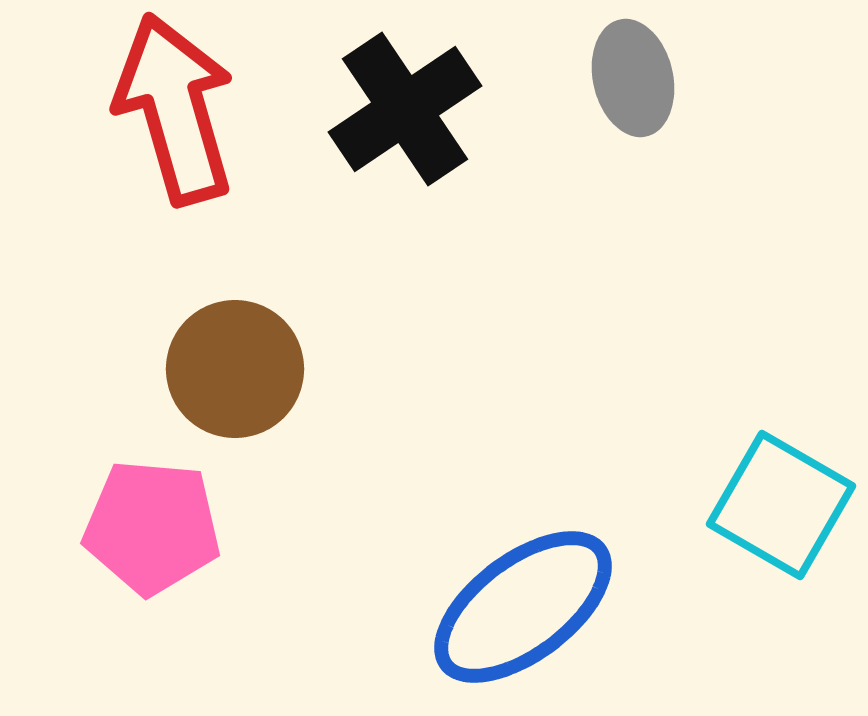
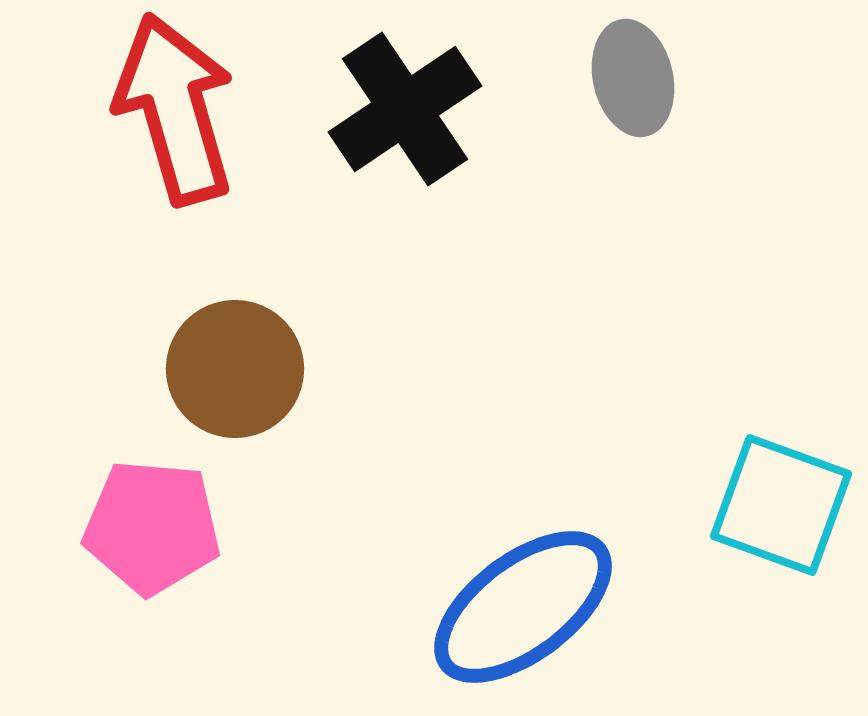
cyan square: rotated 10 degrees counterclockwise
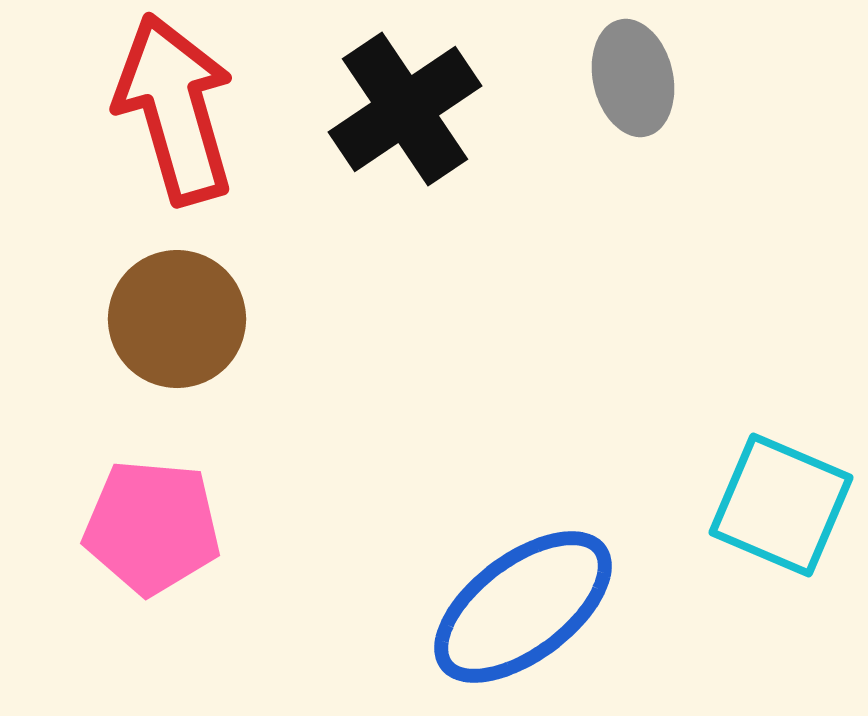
brown circle: moved 58 px left, 50 px up
cyan square: rotated 3 degrees clockwise
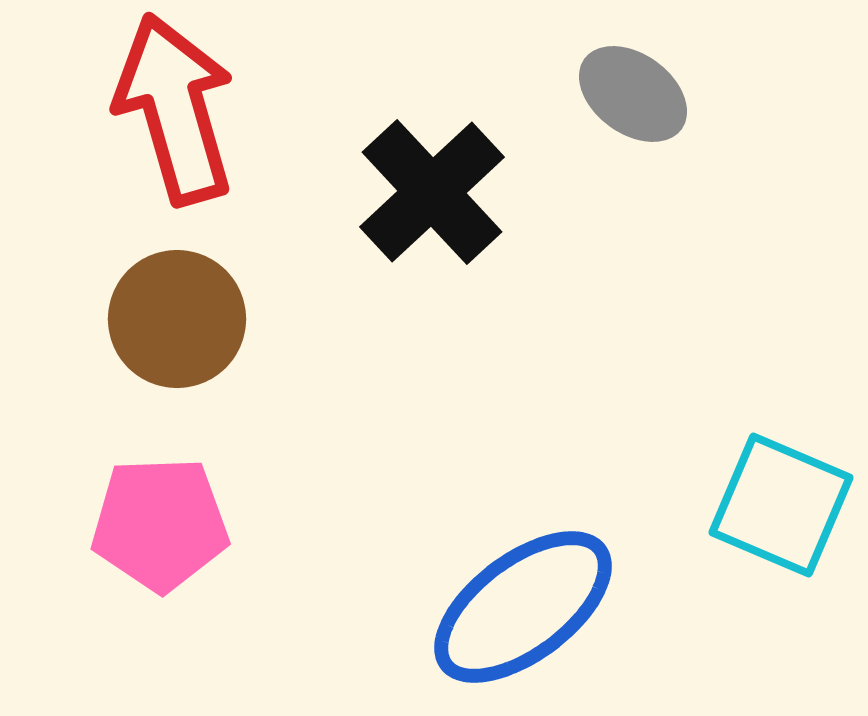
gray ellipse: moved 16 px down; rotated 41 degrees counterclockwise
black cross: moved 27 px right, 83 px down; rotated 9 degrees counterclockwise
pink pentagon: moved 8 px right, 3 px up; rotated 7 degrees counterclockwise
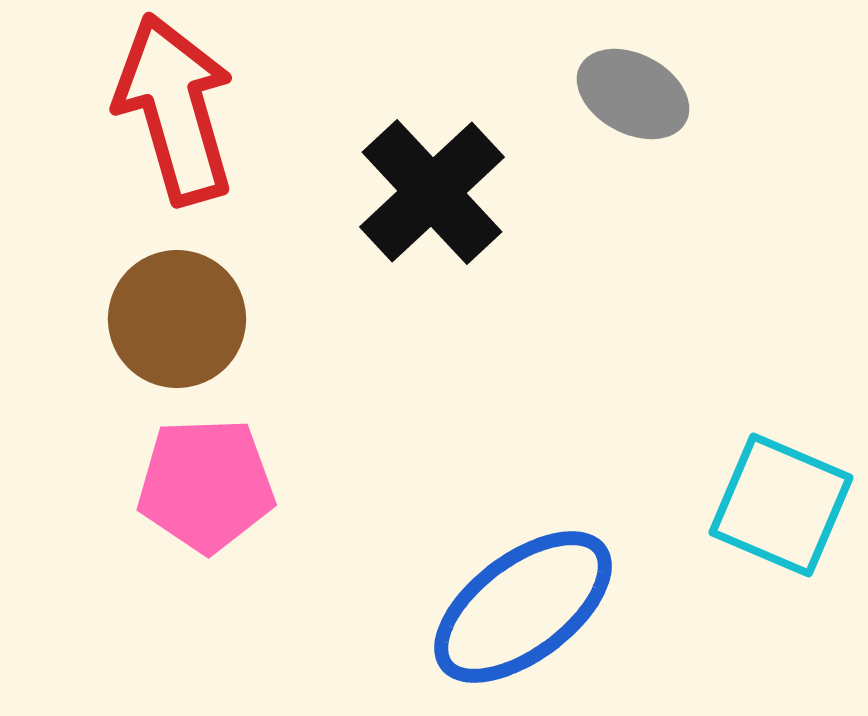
gray ellipse: rotated 8 degrees counterclockwise
pink pentagon: moved 46 px right, 39 px up
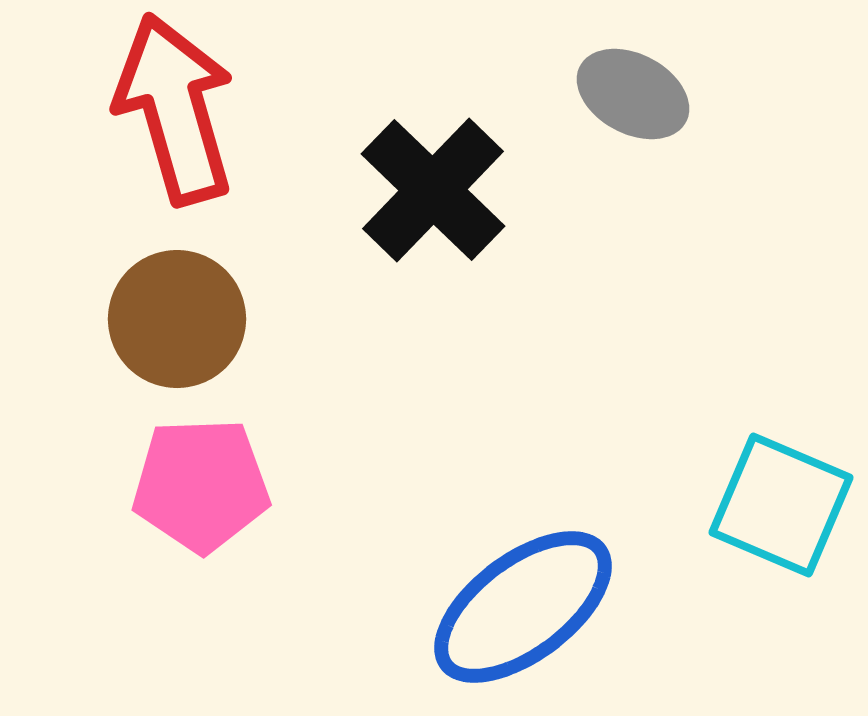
black cross: moved 1 px right, 2 px up; rotated 3 degrees counterclockwise
pink pentagon: moved 5 px left
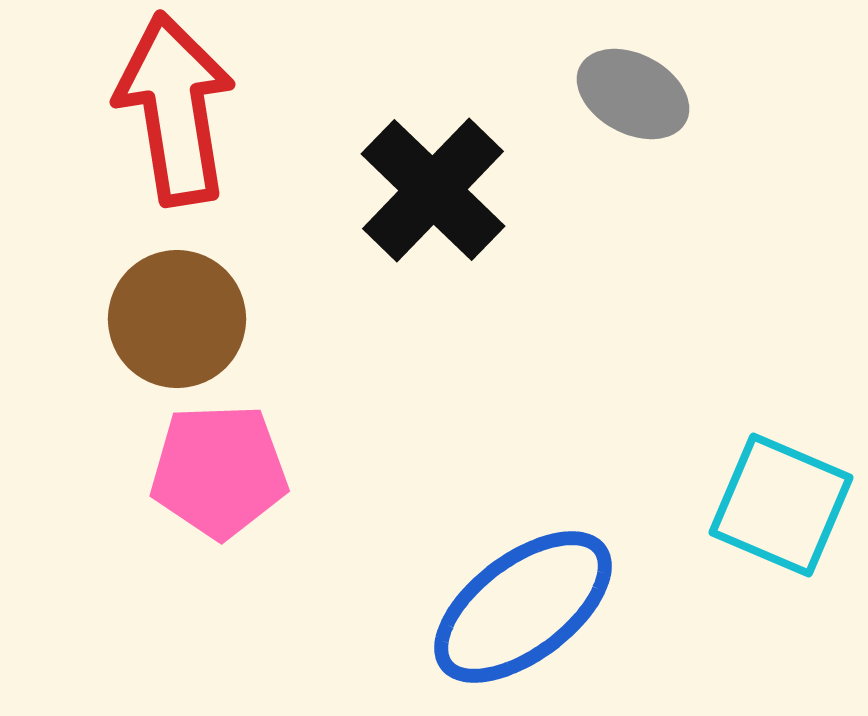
red arrow: rotated 7 degrees clockwise
pink pentagon: moved 18 px right, 14 px up
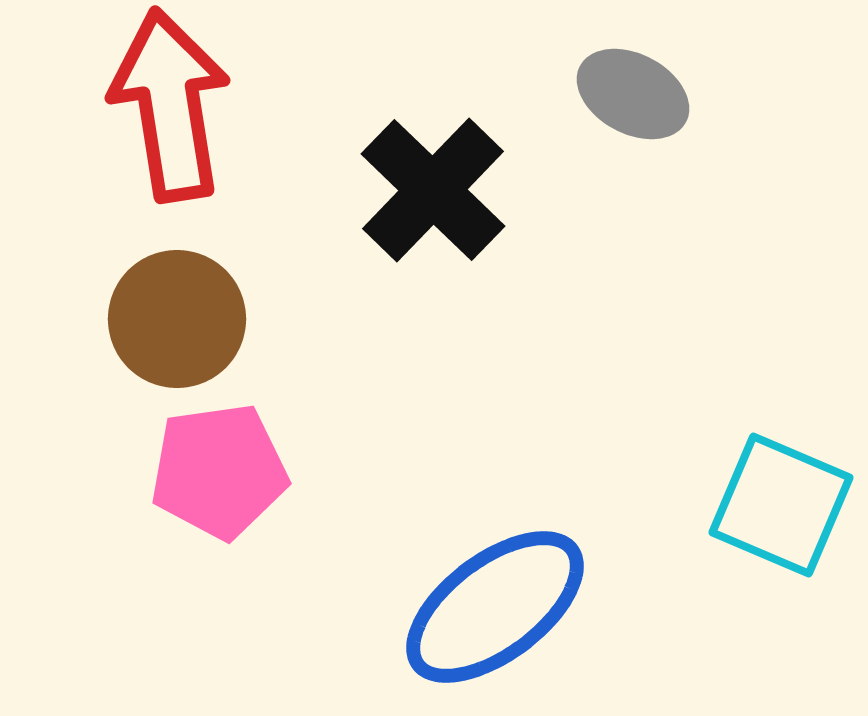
red arrow: moved 5 px left, 4 px up
pink pentagon: rotated 6 degrees counterclockwise
blue ellipse: moved 28 px left
